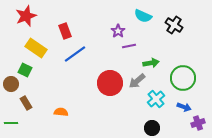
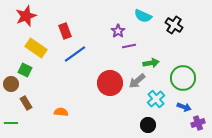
black circle: moved 4 px left, 3 px up
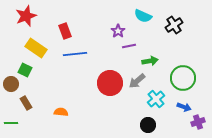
black cross: rotated 24 degrees clockwise
blue line: rotated 30 degrees clockwise
green arrow: moved 1 px left, 2 px up
purple cross: moved 1 px up
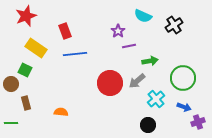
brown rectangle: rotated 16 degrees clockwise
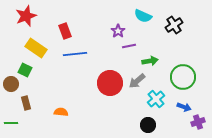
green circle: moved 1 px up
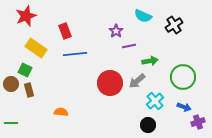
purple star: moved 2 px left
cyan cross: moved 1 px left, 2 px down
brown rectangle: moved 3 px right, 13 px up
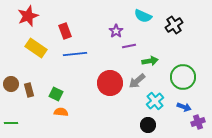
red star: moved 2 px right
green square: moved 31 px right, 24 px down
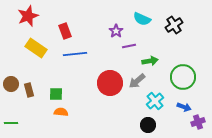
cyan semicircle: moved 1 px left, 3 px down
green square: rotated 24 degrees counterclockwise
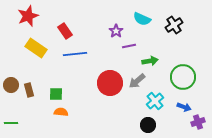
red rectangle: rotated 14 degrees counterclockwise
brown circle: moved 1 px down
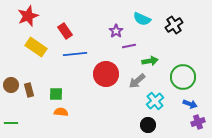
yellow rectangle: moved 1 px up
red circle: moved 4 px left, 9 px up
blue arrow: moved 6 px right, 3 px up
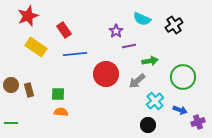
red rectangle: moved 1 px left, 1 px up
green square: moved 2 px right
blue arrow: moved 10 px left, 6 px down
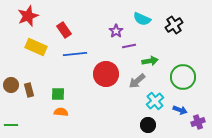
yellow rectangle: rotated 10 degrees counterclockwise
green line: moved 2 px down
